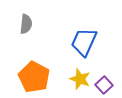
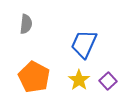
blue trapezoid: moved 2 px down
yellow star: moved 1 px left, 1 px down; rotated 15 degrees clockwise
purple square: moved 4 px right, 4 px up
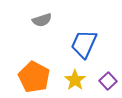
gray semicircle: moved 16 px right, 4 px up; rotated 66 degrees clockwise
yellow star: moved 4 px left
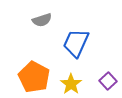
blue trapezoid: moved 8 px left, 1 px up
yellow star: moved 4 px left, 4 px down
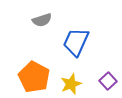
blue trapezoid: moved 1 px up
yellow star: rotated 15 degrees clockwise
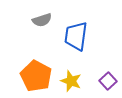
blue trapezoid: moved 6 px up; rotated 16 degrees counterclockwise
orange pentagon: moved 2 px right, 1 px up
yellow star: moved 3 px up; rotated 30 degrees counterclockwise
